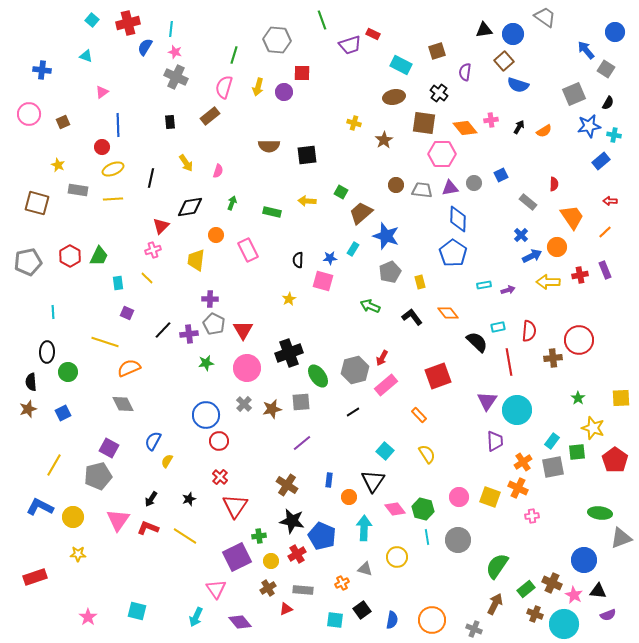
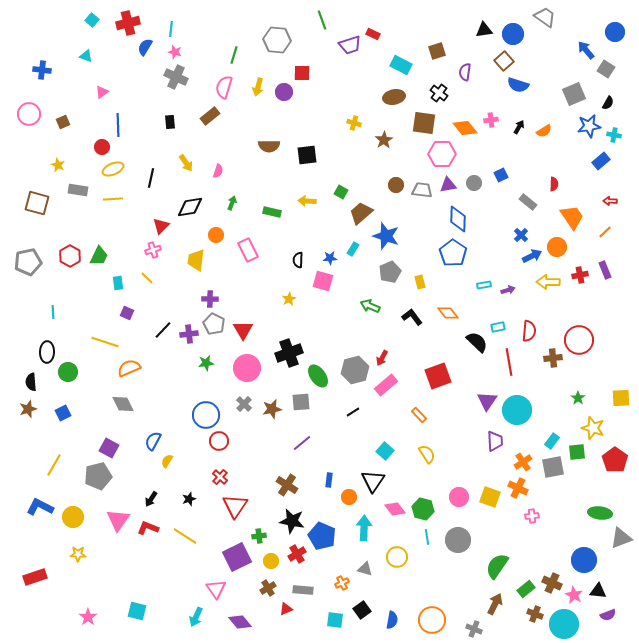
purple triangle at (450, 188): moved 2 px left, 3 px up
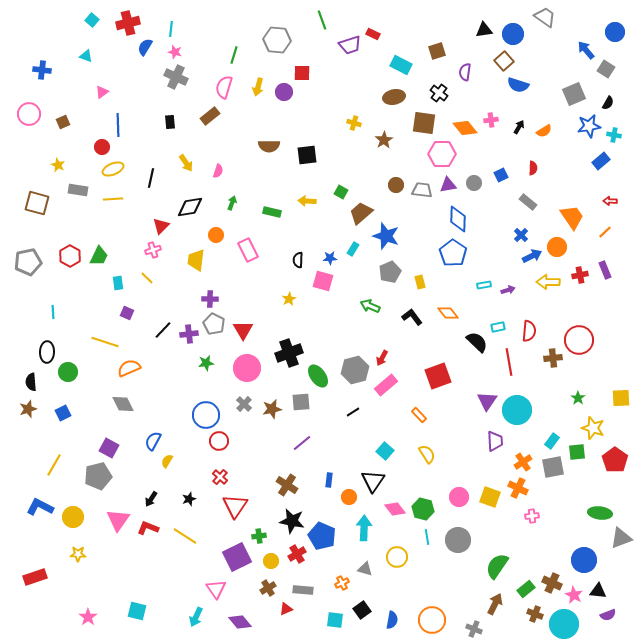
red semicircle at (554, 184): moved 21 px left, 16 px up
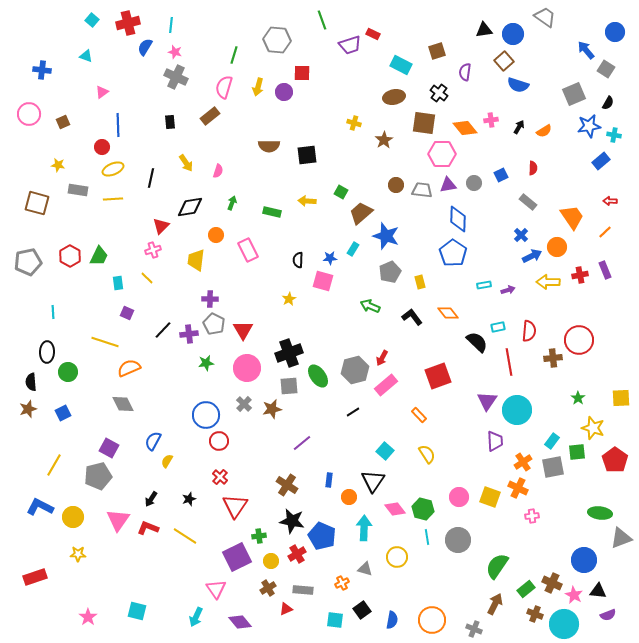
cyan line at (171, 29): moved 4 px up
yellow star at (58, 165): rotated 16 degrees counterclockwise
gray square at (301, 402): moved 12 px left, 16 px up
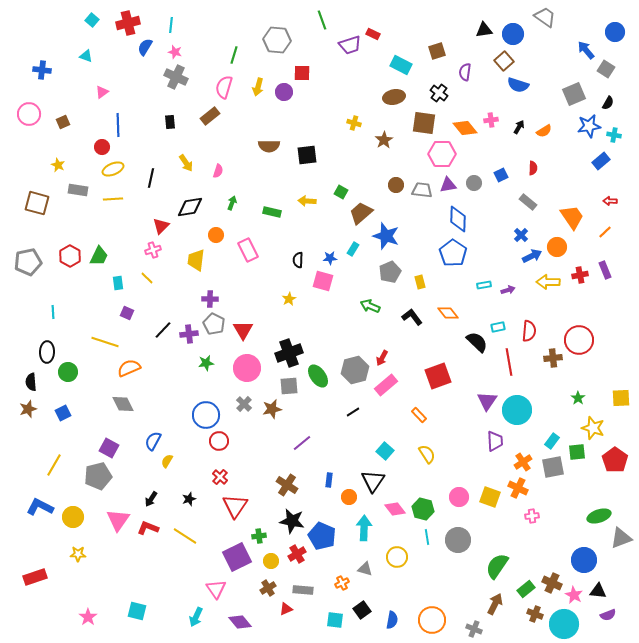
yellow star at (58, 165): rotated 16 degrees clockwise
green ellipse at (600, 513): moved 1 px left, 3 px down; rotated 25 degrees counterclockwise
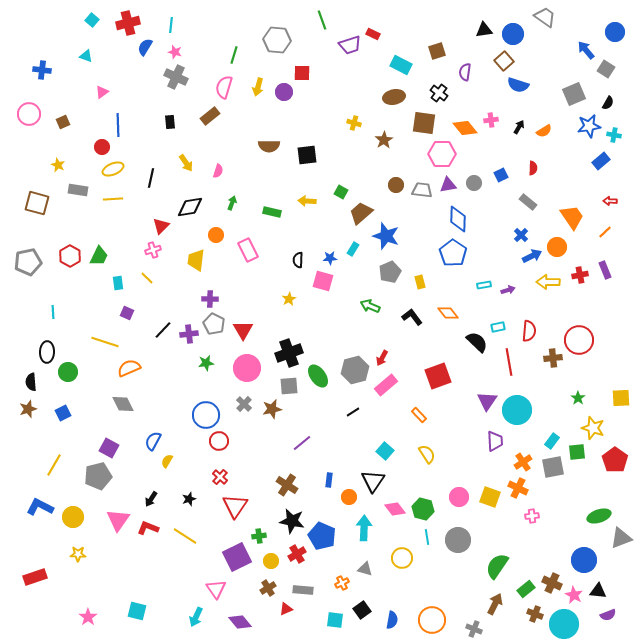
yellow circle at (397, 557): moved 5 px right, 1 px down
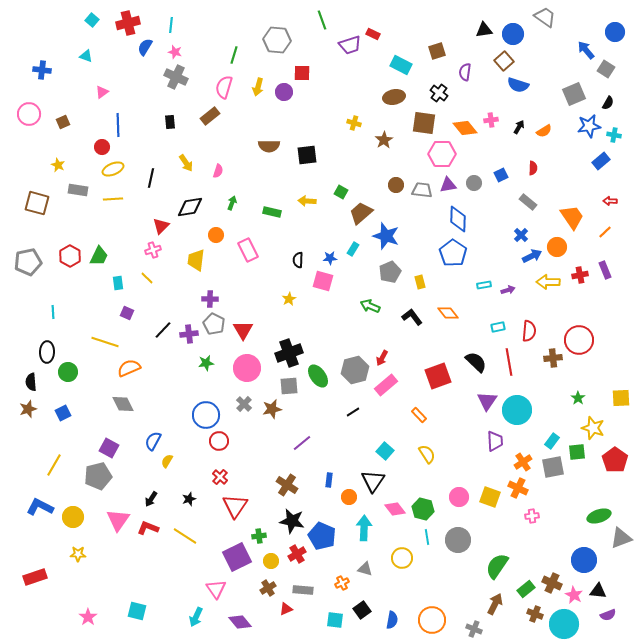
black semicircle at (477, 342): moved 1 px left, 20 px down
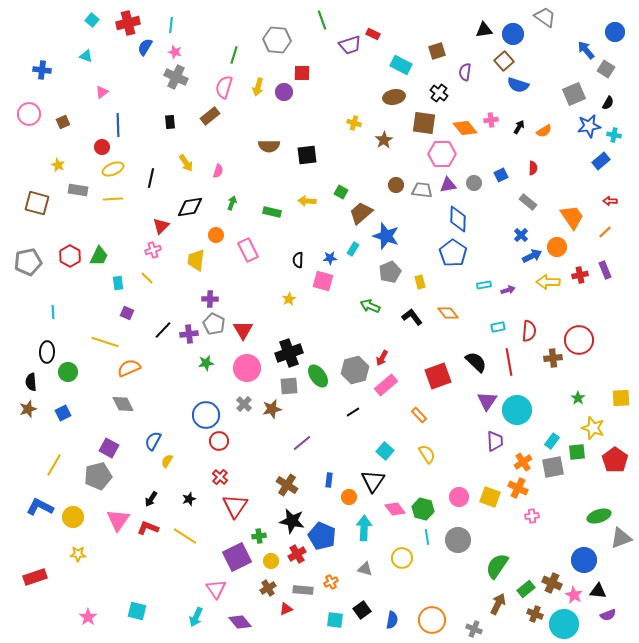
orange cross at (342, 583): moved 11 px left, 1 px up
brown arrow at (495, 604): moved 3 px right
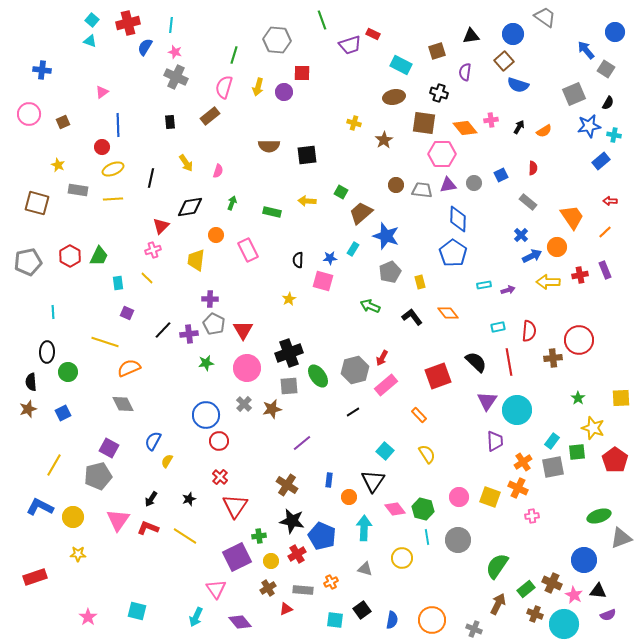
black triangle at (484, 30): moved 13 px left, 6 px down
cyan triangle at (86, 56): moved 4 px right, 15 px up
black cross at (439, 93): rotated 18 degrees counterclockwise
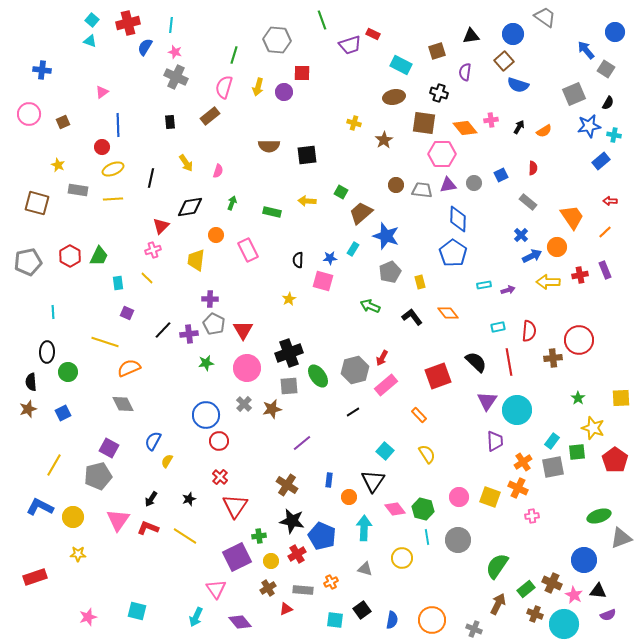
pink star at (88, 617): rotated 18 degrees clockwise
